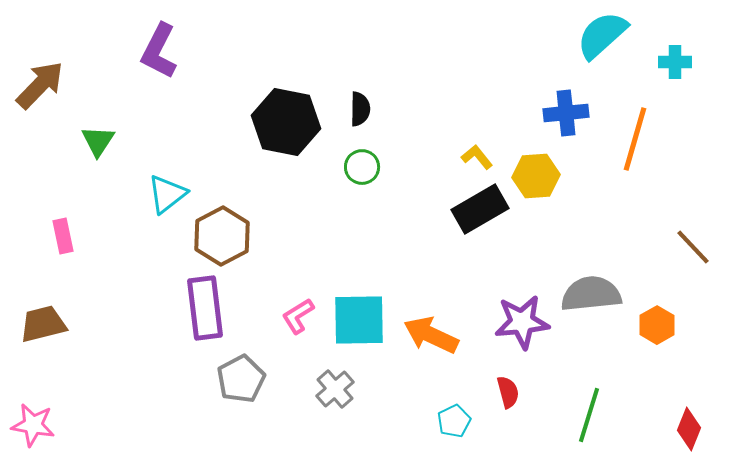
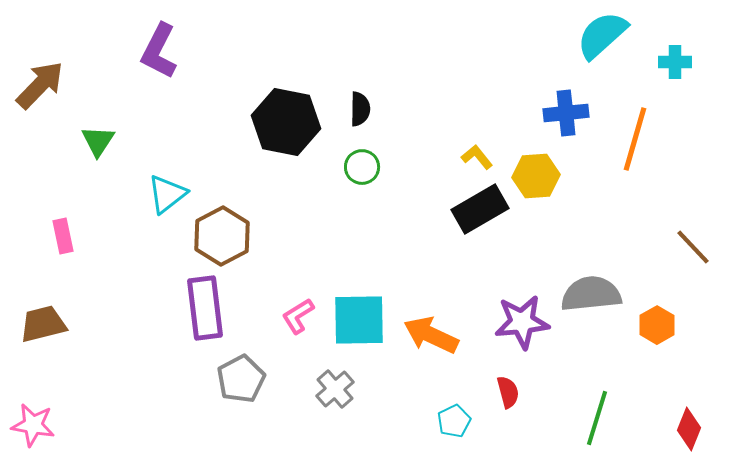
green line: moved 8 px right, 3 px down
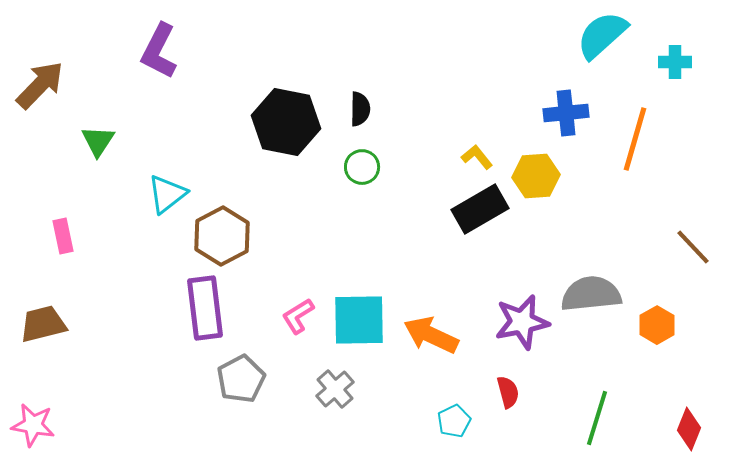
purple star: rotated 6 degrees counterclockwise
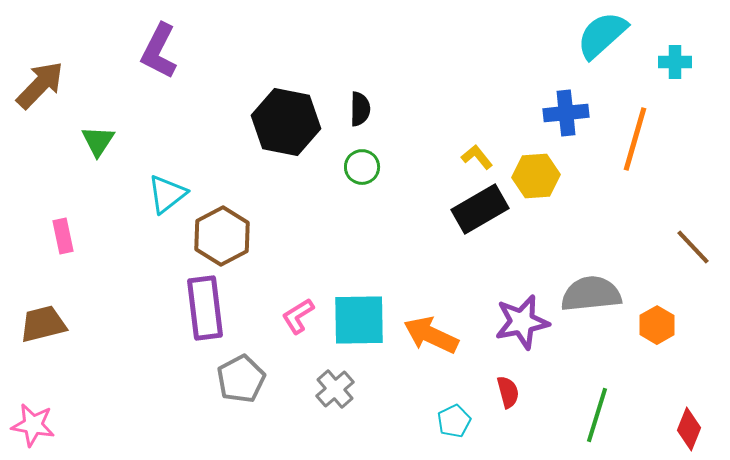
green line: moved 3 px up
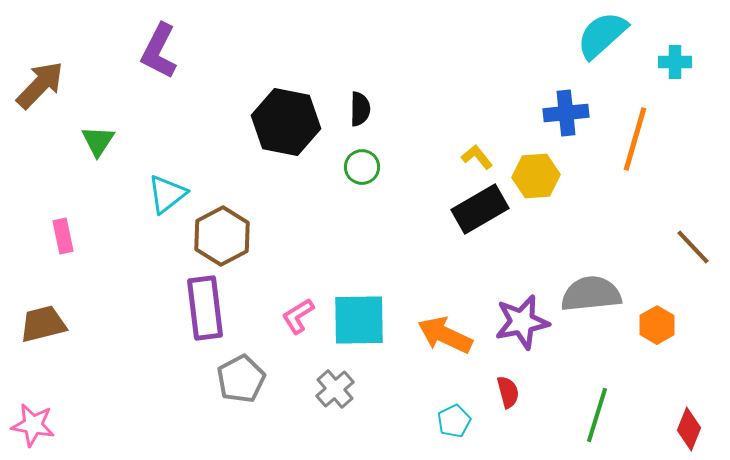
orange arrow: moved 14 px right
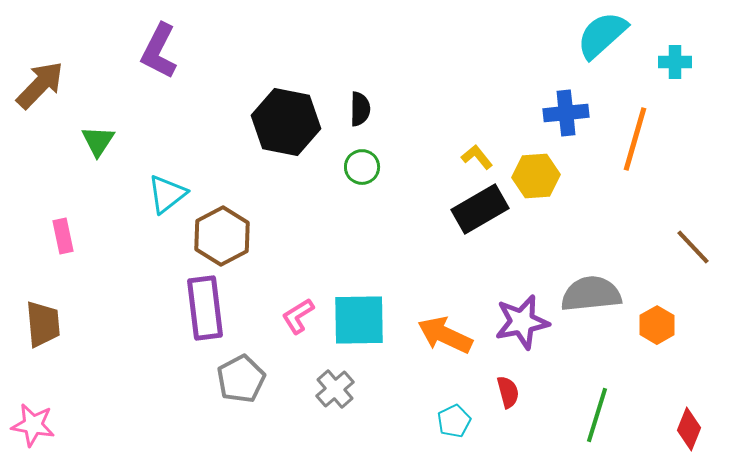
brown trapezoid: rotated 99 degrees clockwise
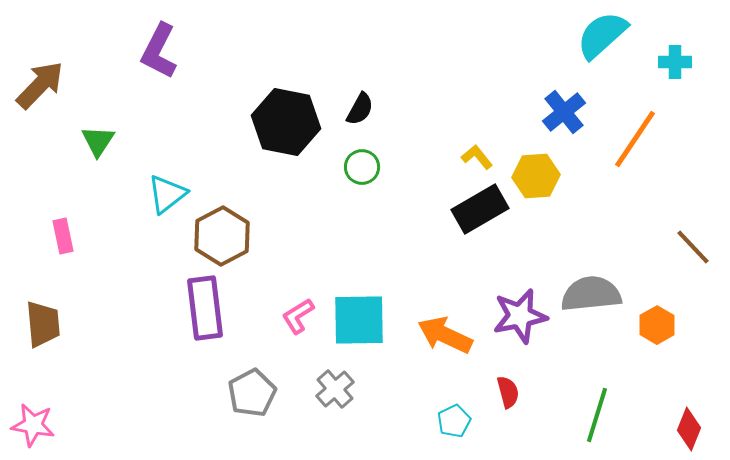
black semicircle: rotated 28 degrees clockwise
blue cross: moved 2 px left, 1 px up; rotated 33 degrees counterclockwise
orange line: rotated 18 degrees clockwise
purple star: moved 2 px left, 6 px up
gray pentagon: moved 11 px right, 14 px down
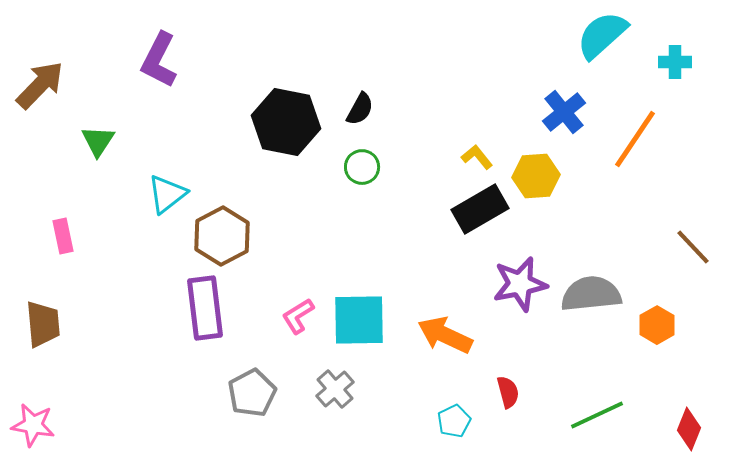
purple L-shape: moved 9 px down
purple star: moved 32 px up
green line: rotated 48 degrees clockwise
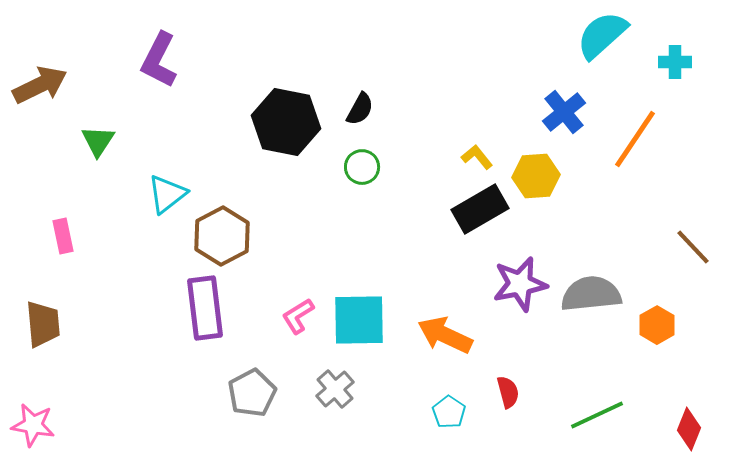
brown arrow: rotated 20 degrees clockwise
cyan pentagon: moved 5 px left, 9 px up; rotated 12 degrees counterclockwise
